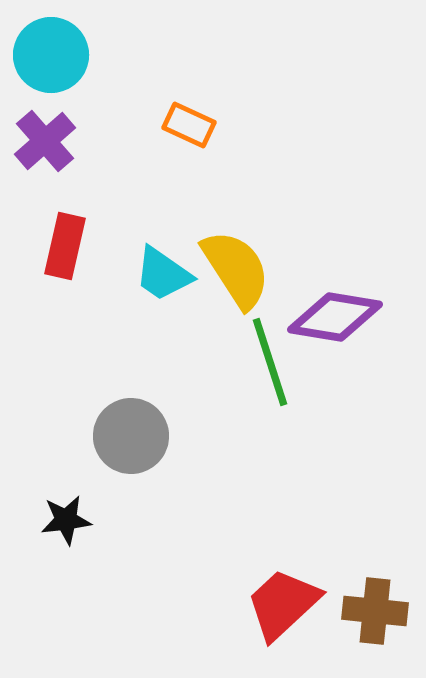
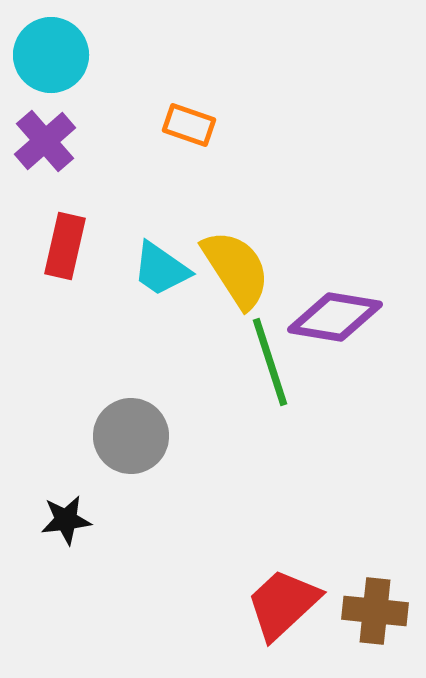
orange rectangle: rotated 6 degrees counterclockwise
cyan trapezoid: moved 2 px left, 5 px up
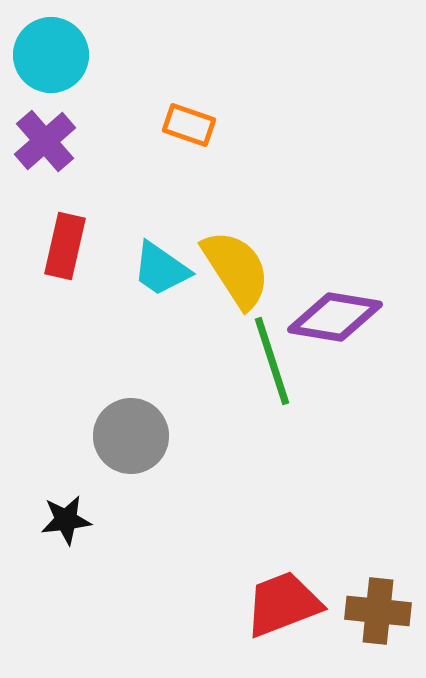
green line: moved 2 px right, 1 px up
red trapezoid: rotated 22 degrees clockwise
brown cross: moved 3 px right
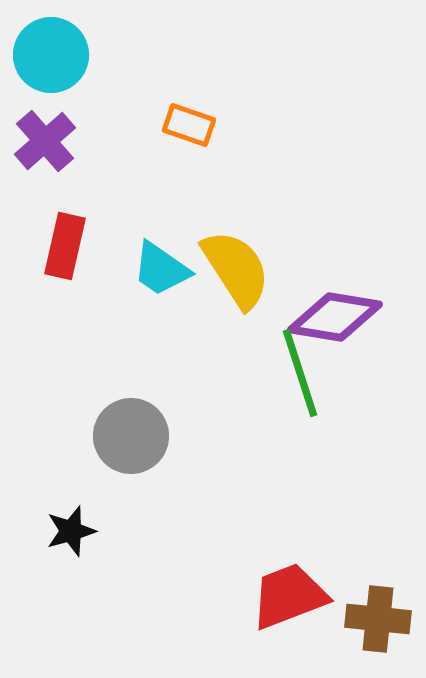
green line: moved 28 px right, 12 px down
black star: moved 5 px right, 11 px down; rotated 9 degrees counterclockwise
red trapezoid: moved 6 px right, 8 px up
brown cross: moved 8 px down
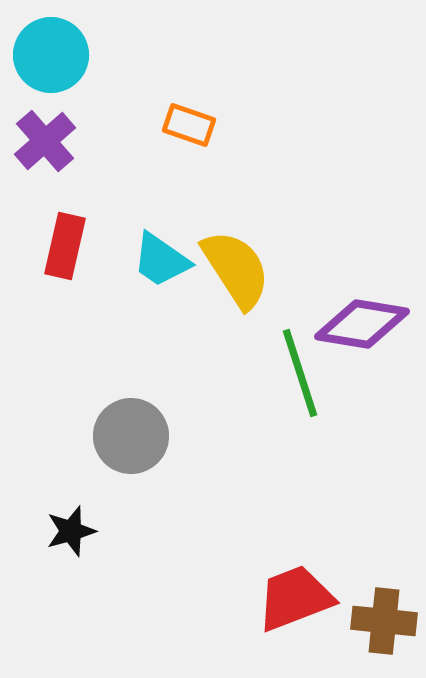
cyan trapezoid: moved 9 px up
purple diamond: moved 27 px right, 7 px down
red trapezoid: moved 6 px right, 2 px down
brown cross: moved 6 px right, 2 px down
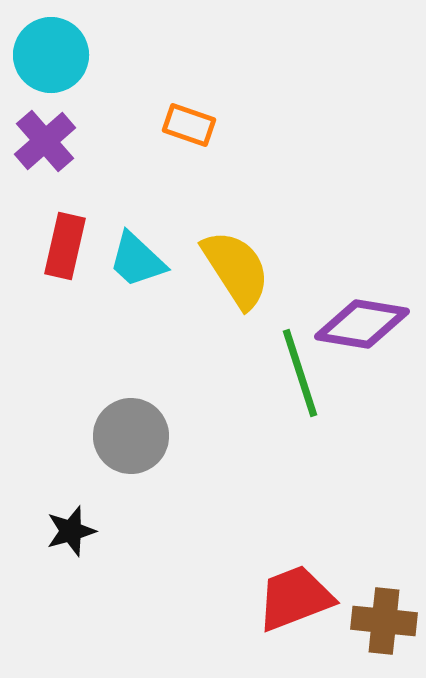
cyan trapezoid: moved 24 px left; rotated 8 degrees clockwise
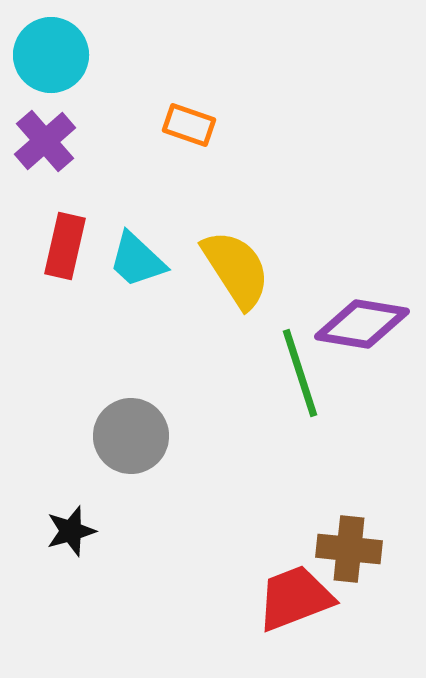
brown cross: moved 35 px left, 72 px up
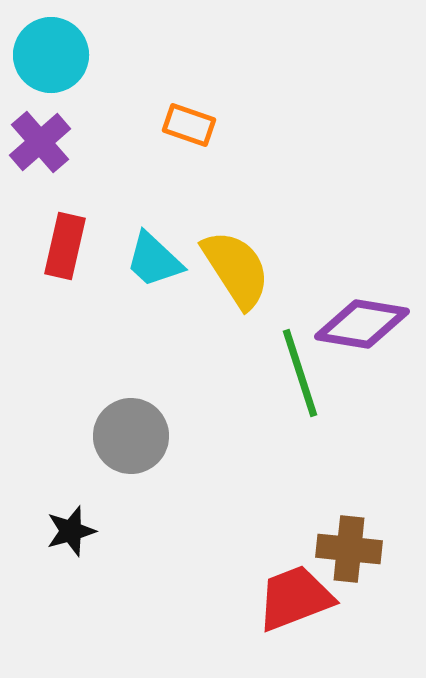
purple cross: moved 5 px left, 1 px down
cyan trapezoid: moved 17 px right
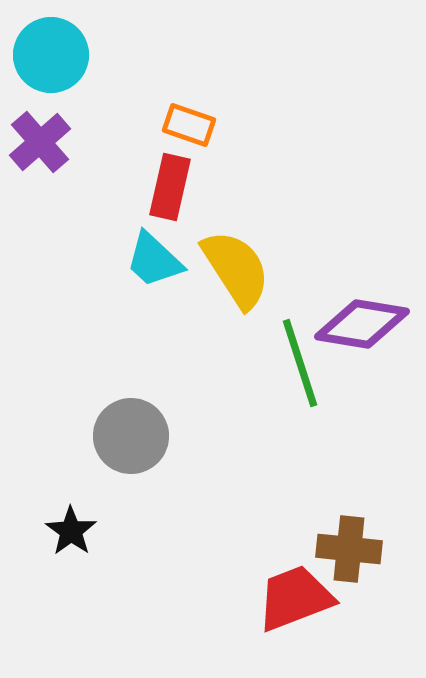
red rectangle: moved 105 px right, 59 px up
green line: moved 10 px up
black star: rotated 21 degrees counterclockwise
